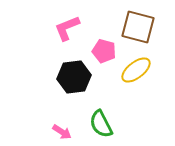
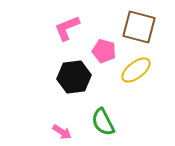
brown square: moved 1 px right
green semicircle: moved 2 px right, 2 px up
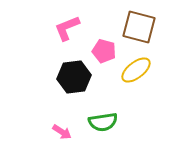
green semicircle: rotated 72 degrees counterclockwise
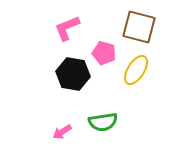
pink pentagon: moved 2 px down
yellow ellipse: rotated 20 degrees counterclockwise
black hexagon: moved 1 px left, 3 px up; rotated 16 degrees clockwise
pink arrow: rotated 114 degrees clockwise
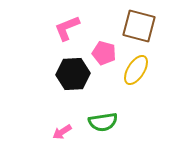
brown square: moved 1 px up
black hexagon: rotated 12 degrees counterclockwise
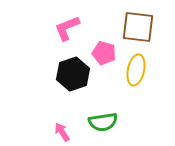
brown square: moved 1 px left, 1 px down; rotated 8 degrees counterclockwise
yellow ellipse: rotated 20 degrees counterclockwise
black hexagon: rotated 16 degrees counterclockwise
pink arrow: rotated 90 degrees clockwise
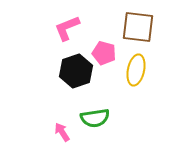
black hexagon: moved 3 px right, 3 px up
green semicircle: moved 8 px left, 4 px up
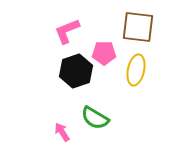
pink L-shape: moved 3 px down
pink pentagon: rotated 15 degrees counterclockwise
green semicircle: rotated 40 degrees clockwise
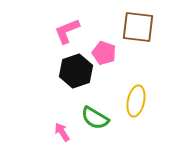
pink pentagon: rotated 20 degrees clockwise
yellow ellipse: moved 31 px down
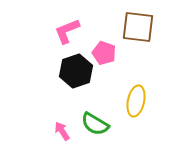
green semicircle: moved 6 px down
pink arrow: moved 1 px up
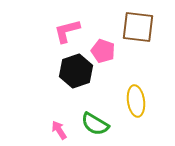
pink L-shape: rotated 8 degrees clockwise
pink pentagon: moved 1 px left, 2 px up
yellow ellipse: rotated 20 degrees counterclockwise
pink arrow: moved 3 px left, 1 px up
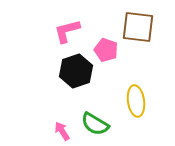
pink pentagon: moved 3 px right, 1 px up
pink arrow: moved 3 px right, 1 px down
